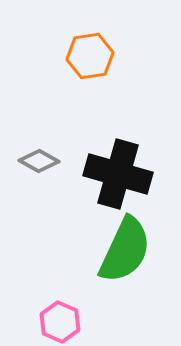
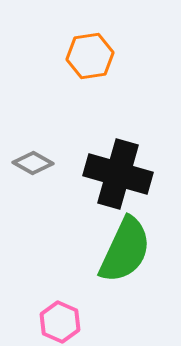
gray diamond: moved 6 px left, 2 px down
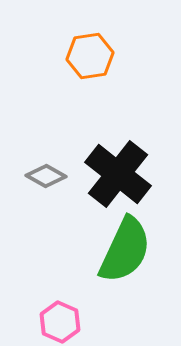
gray diamond: moved 13 px right, 13 px down
black cross: rotated 22 degrees clockwise
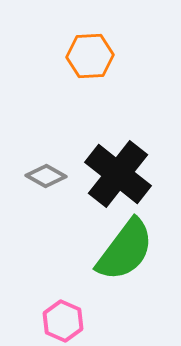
orange hexagon: rotated 6 degrees clockwise
green semicircle: rotated 12 degrees clockwise
pink hexagon: moved 3 px right, 1 px up
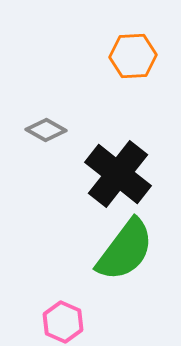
orange hexagon: moved 43 px right
gray diamond: moved 46 px up
pink hexagon: moved 1 px down
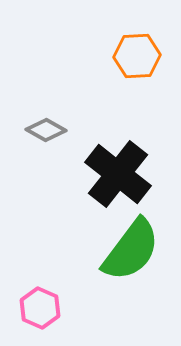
orange hexagon: moved 4 px right
green semicircle: moved 6 px right
pink hexagon: moved 23 px left, 14 px up
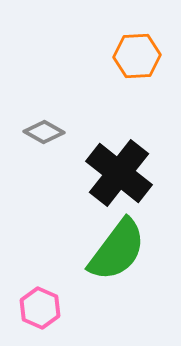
gray diamond: moved 2 px left, 2 px down
black cross: moved 1 px right, 1 px up
green semicircle: moved 14 px left
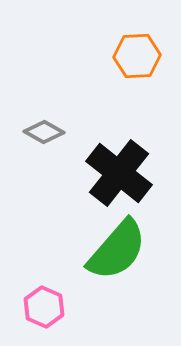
green semicircle: rotated 4 degrees clockwise
pink hexagon: moved 4 px right, 1 px up
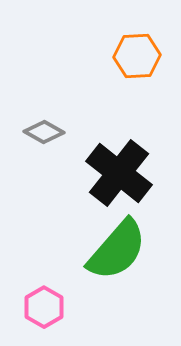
pink hexagon: rotated 6 degrees clockwise
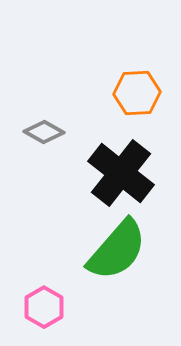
orange hexagon: moved 37 px down
black cross: moved 2 px right
